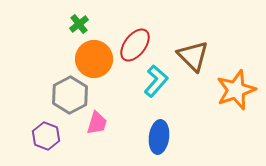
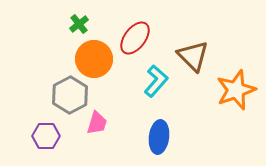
red ellipse: moved 7 px up
purple hexagon: rotated 20 degrees counterclockwise
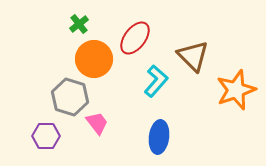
gray hexagon: moved 2 px down; rotated 15 degrees counterclockwise
pink trapezoid: rotated 55 degrees counterclockwise
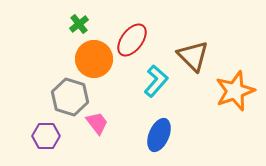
red ellipse: moved 3 px left, 2 px down
orange star: moved 1 px left, 1 px down
blue ellipse: moved 2 px up; rotated 16 degrees clockwise
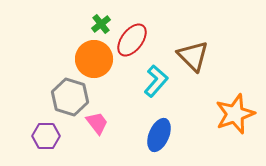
green cross: moved 22 px right
orange star: moved 23 px down
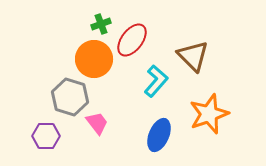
green cross: rotated 18 degrees clockwise
orange star: moved 26 px left
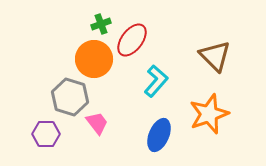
brown triangle: moved 22 px right
purple hexagon: moved 2 px up
